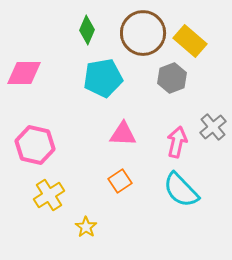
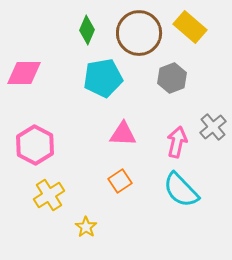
brown circle: moved 4 px left
yellow rectangle: moved 14 px up
pink hexagon: rotated 15 degrees clockwise
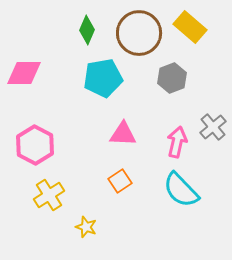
yellow star: rotated 15 degrees counterclockwise
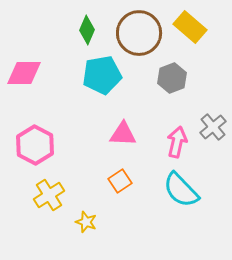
cyan pentagon: moved 1 px left, 3 px up
yellow star: moved 5 px up
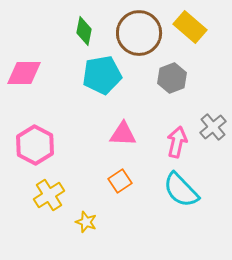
green diamond: moved 3 px left, 1 px down; rotated 12 degrees counterclockwise
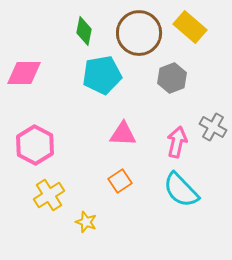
gray cross: rotated 20 degrees counterclockwise
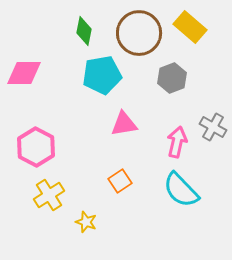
pink triangle: moved 1 px right, 10 px up; rotated 12 degrees counterclockwise
pink hexagon: moved 1 px right, 2 px down
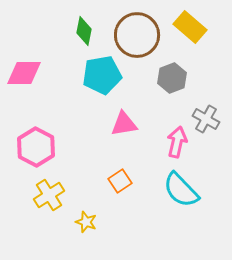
brown circle: moved 2 px left, 2 px down
gray cross: moved 7 px left, 8 px up
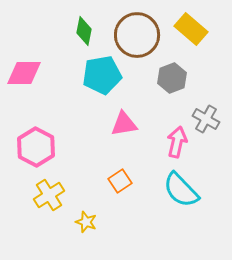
yellow rectangle: moved 1 px right, 2 px down
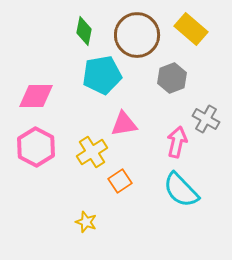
pink diamond: moved 12 px right, 23 px down
yellow cross: moved 43 px right, 43 px up
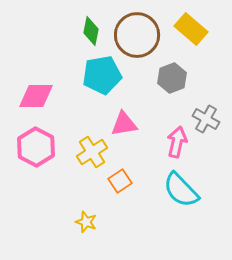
green diamond: moved 7 px right
